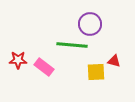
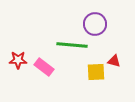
purple circle: moved 5 px right
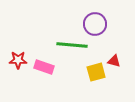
pink rectangle: rotated 18 degrees counterclockwise
yellow square: rotated 12 degrees counterclockwise
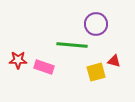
purple circle: moved 1 px right
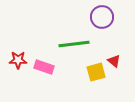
purple circle: moved 6 px right, 7 px up
green line: moved 2 px right, 1 px up; rotated 12 degrees counterclockwise
red triangle: rotated 24 degrees clockwise
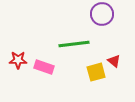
purple circle: moved 3 px up
